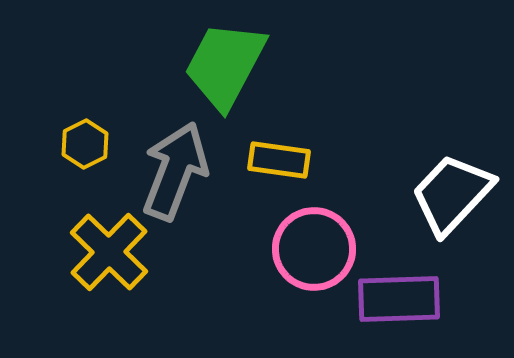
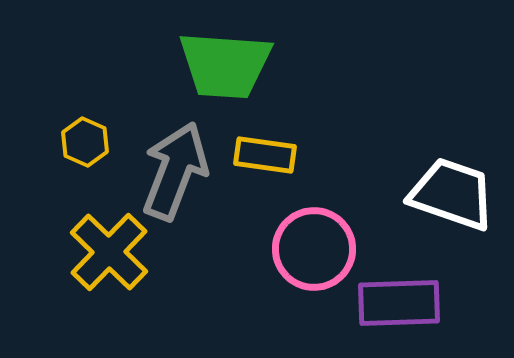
green trapezoid: rotated 114 degrees counterclockwise
yellow hexagon: moved 2 px up; rotated 9 degrees counterclockwise
yellow rectangle: moved 14 px left, 5 px up
white trapezoid: rotated 66 degrees clockwise
purple rectangle: moved 4 px down
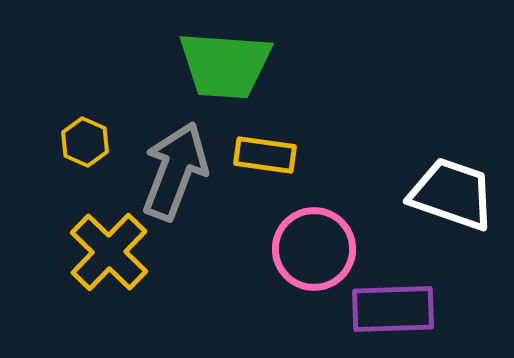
purple rectangle: moved 6 px left, 6 px down
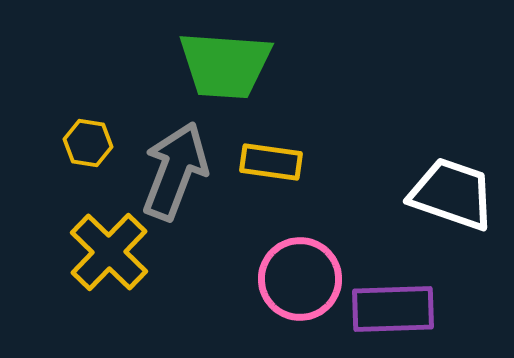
yellow hexagon: moved 3 px right, 1 px down; rotated 15 degrees counterclockwise
yellow rectangle: moved 6 px right, 7 px down
pink circle: moved 14 px left, 30 px down
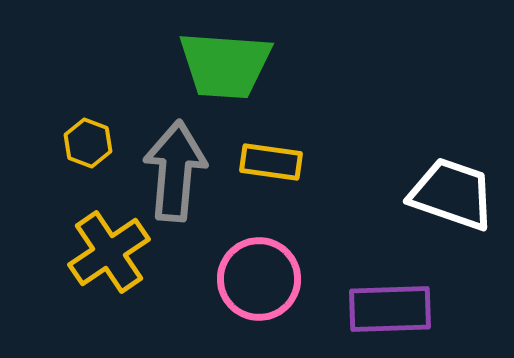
yellow hexagon: rotated 12 degrees clockwise
gray arrow: rotated 16 degrees counterclockwise
yellow cross: rotated 12 degrees clockwise
pink circle: moved 41 px left
purple rectangle: moved 3 px left
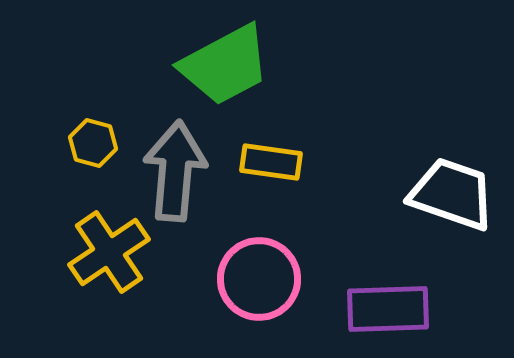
green trapezoid: rotated 32 degrees counterclockwise
yellow hexagon: moved 5 px right; rotated 6 degrees counterclockwise
purple rectangle: moved 2 px left
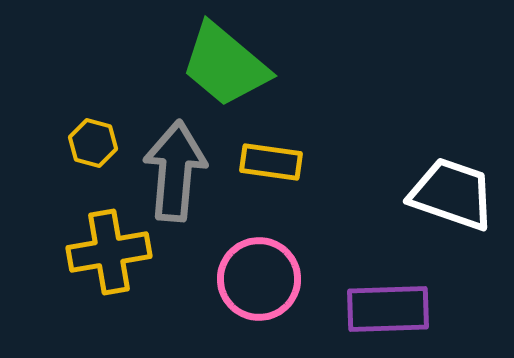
green trapezoid: rotated 68 degrees clockwise
yellow cross: rotated 24 degrees clockwise
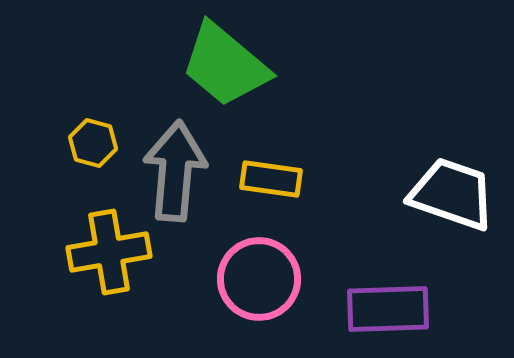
yellow rectangle: moved 17 px down
